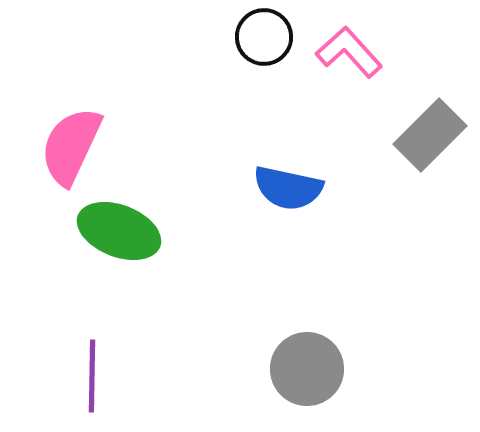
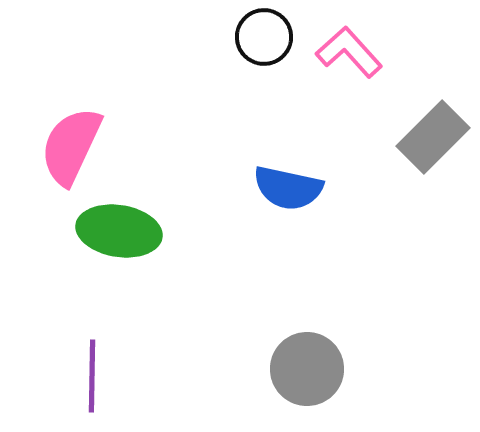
gray rectangle: moved 3 px right, 2 px down
green ellipse: rotated 12 degrees counterclockwise
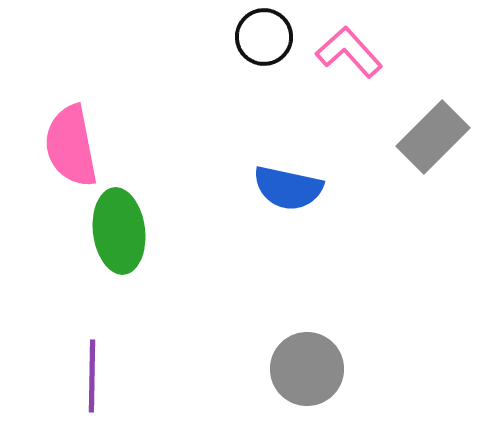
pink semicircle: rotated 36 degrees counterclockwise
green ellipse: rotated 74 degrees clockwise
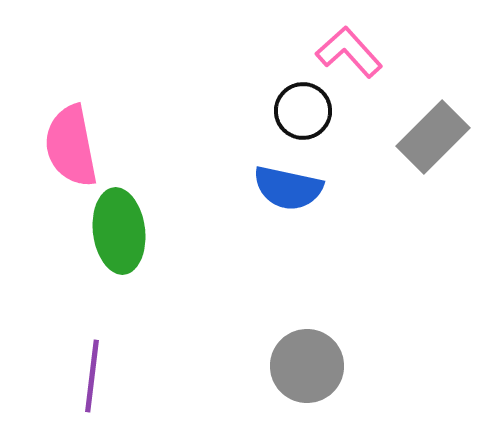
black circle: moved 39 px right, 74 px down
gray circle: moved 3 px up
purple line: rotated 6 degrees clockwise
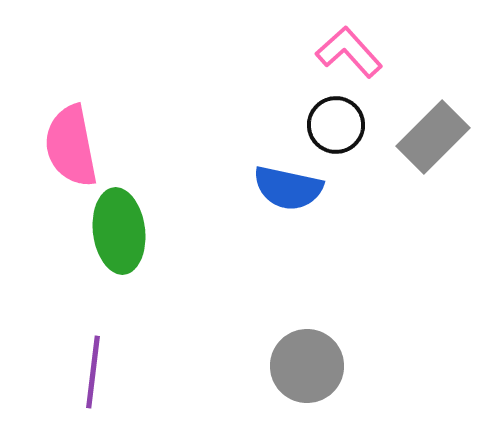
black circle: moved 33 px right, 14 px down
purple line: moved 1 px right, 4 px up
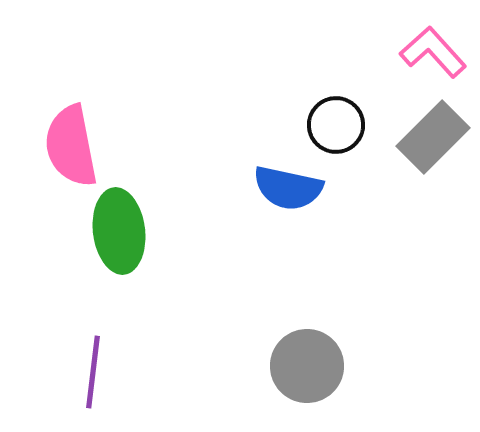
pink L-shape: moved 84 px right
